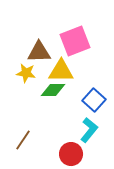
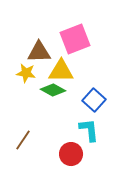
pink square: moved 2 px up
green diamond: rotated 30 degrees clockwise
cyan L-shape: rotated 45 degrees counterclockwise
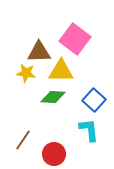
pink square: rotated 32 degrees counterclockwise
green diamond: moved 7 px down; rotated 25 degrees counterclockwise
red circle: moved 17 px left
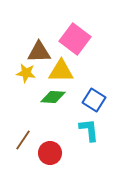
blue square: rotated 10 degrees counterclockwise
red circle: moved 4 px left, 1 px up
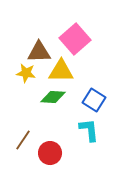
pink square: rotated 12 degrees clockwise
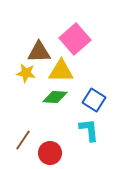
green diamond: moved 2 px right
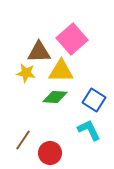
pink square: moved 3 px left
cyan L-shape: rotated 20 degrees counterclockwise
